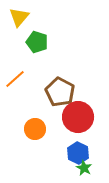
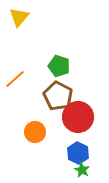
green pentagon: moved 22 px right, 24 px down
brown pentagon: moved 2 px left, 4 px down
orange circle: moved 3 px down
green star: moved 2 px left, 2 px down
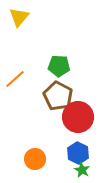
green pentagon: rotated 15 degrees counterclockwise
orange circle: moved 27 px down
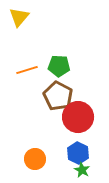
orange line: moved 12 px right, 9 px up; rotated 25 degrees clockwise
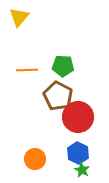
green pentagon: moved 4 px right
orange line: rotated 15 degrees clockwise
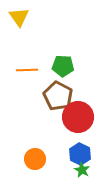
yellow triangle: rotated 15 degrees counterclockwise
blue hexagon: moved 2 px right, 1 px down
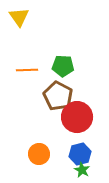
red circle: moved 1 px left
blue hexagon: rotated 20 degrees clockwise
orange circle: moved 4 px right, 5 px up
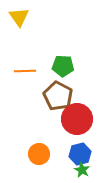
orange line: moved 2 px left, 1 px down
red circle: moved 2 px down
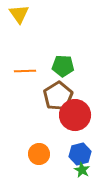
yellow triangle: moved 3 px up
brown pentagon: rotated 12 degrees clockwise
red circle: moved 2 px left, 4 px up
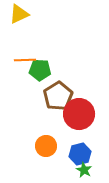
yellow triangle: rotated 40 degrees clockwise
green pentagon: moved 23 px left, 4 px down
orange line: moved 11 px up
red circle: moved 4 px right, 1 px up
orange circle: moved 7 px right, 8 px up
green star: moved 2 px right
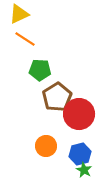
orange line: moved 21 px up; rotated 35 degrees clockwise
brown pentagon: moved 1 px left, 1 px down
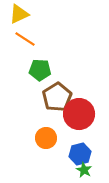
orange circle: moved 8 px up
